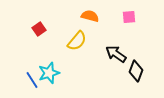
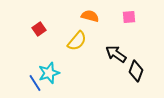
blue line: moved 3 px right, 3 px down
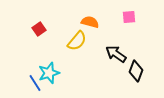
orange semicircle: moved 6 px down
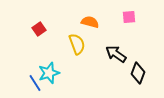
yellow semicircle: moved 3 px down; rotated 60 degrees counterclockwise
black diamond: moved 2 px right, 2 px down
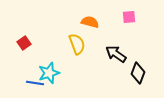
red square: moved 15 px left, 14 px down
blue line: rotated 48 degrees counterclockwise
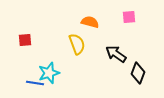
red square: moved 1 px right, 3 px up; rotated 32 degrees clockwise
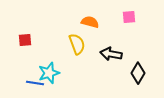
black arrow: moved 5 px left; rotated 25 degrees counterclockwise
black diamond: rotated 10 degrees clockwise
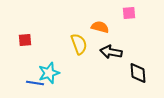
pink square: moved 4 px up
orange semicircle: moved 10 px right, 5 px down
yellow semicircle: moved 2 px right
black arrow: moved 2 px up
black diamond: rotated 35 degrees counterclockwise
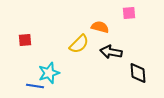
yellow semicircle: rotated 65 degrees clockwise
blue line: moved 3 px down
